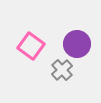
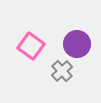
gray cross: moved 1 px down
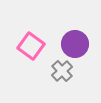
purple circle: moved 2 px left
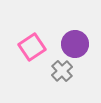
pink square: moved 1 px right, 1 px down; rotated 20 degrees clockwise
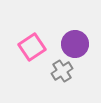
gray cross: rotated 10 degrees clockwise
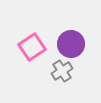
purple circle: moved 4 px left
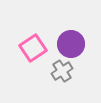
pink square: moved 1 px right, 1 px down
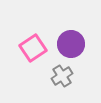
gray cross: moved 5 px down
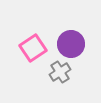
gray cross: moved 2 px left, 4 px up
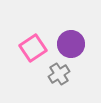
gray cross: moved 1 px left, 2 px down
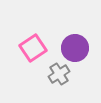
purple circle: moved 4 px right, 4 px down
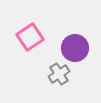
pink square: moved 3 px left, 11 px up
